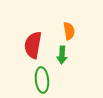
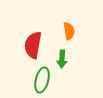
green arrow: moved 4 px down
green ellipse: rotated 20 degrees clockwise
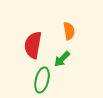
green arrow: rotated 42 degrees clockwise
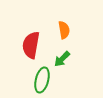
orange semicircle: moved 5 px left, 1 px up
red semicircle: moved 2 px left
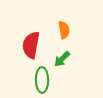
green ellipse: rotated 15 degrees counterclockwise
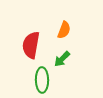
orange semicircle: rotated 30 degrees clockwise
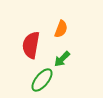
orange semicircle: moved 3 px left, 1 px up
green ellipse: rotated 40 degrees clockwise
